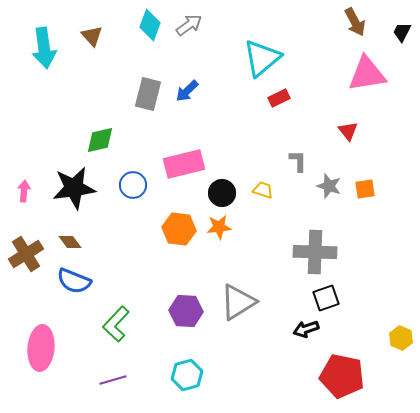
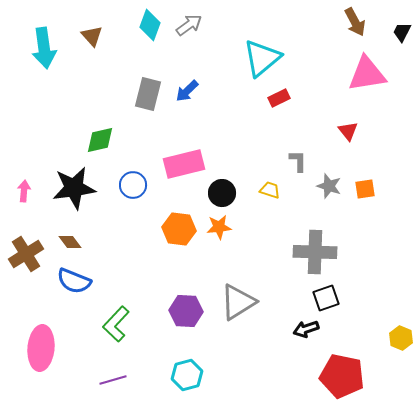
yellow trapezoid: moved 7 px right
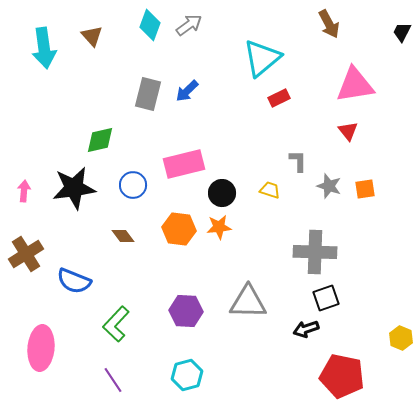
brown arrow: moved 26 px left, 2 px down
pink triangle: moved 12 px left, 11 px down
brown diamond: moved 53 px right, 6 px up
gray triangle: moved 10 px right; rotated 33 degrees clockwise
purple line: rotated 72 degrees clockwise
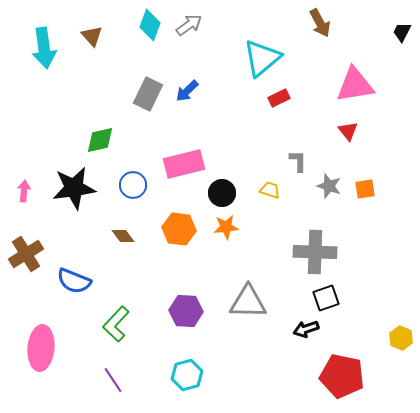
brown arrow: moved 9 px left, 1 px up
gray rectangle: rotated 12 degrees clockwise
orange star: moved 7 px right
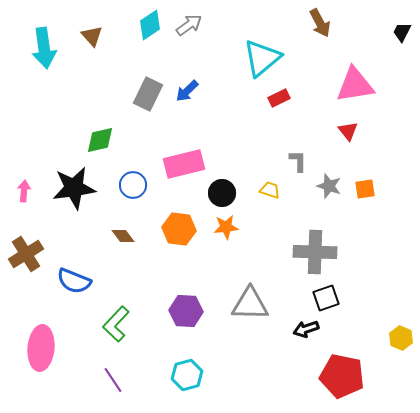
cyan diamond: rotated 36 degrees clockwise
gray triangle: moved 2 px right, 2 px down
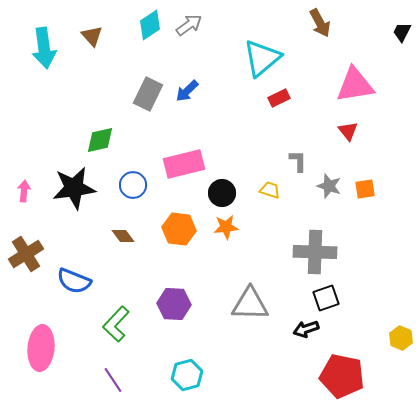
purple hexagon: moved 12 px left, 7 px up
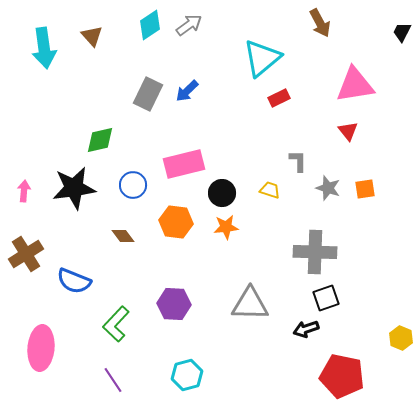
gray star: moved 1 px left, 2 px down
orange hexagon: moved 3 px left, 7 px up
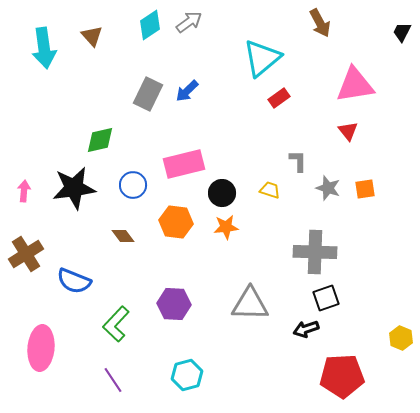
gray arrow: moved 3 px up
red rectangle: rotated 10 degrees counterclockwise
red pentagon: rotated 15 degrees counterclockwise
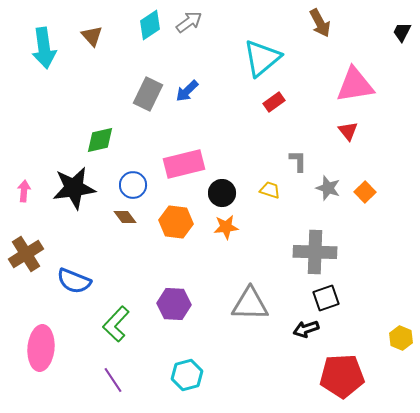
red rectangle: moved 5 px left, 4 px down
orange square: moved 3 px down; rotated 35 degrees counterclockwise
brown diamond: moved 2 px right, 19 px up
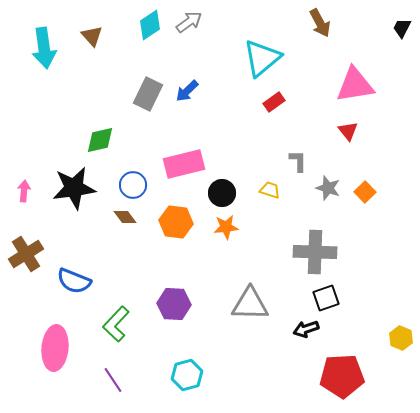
black trapezoid: moved 4 px up
pink ellipse: moved 14 px right
